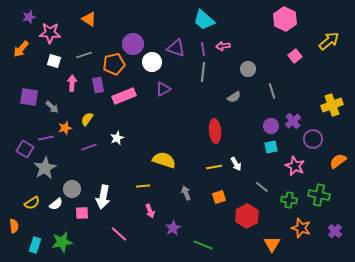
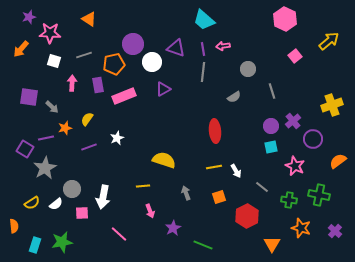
white arrow at (236, 164): moved 7 px down
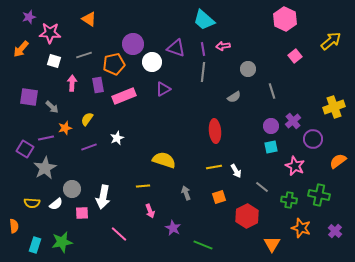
yellow arrow at (329, 41): moved 2 px right
yellow cross at (332, 105): moved 2 px right, 2 px down
yellow semicircle at (32, 203): rotated 35 degrees clockwise
purple star at (173, 228): rotated 14 degrees counterclockwise
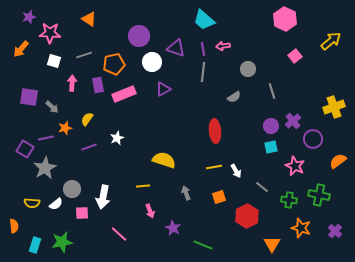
purple circle at (133, 44): moved 6 px right, 8 px up
pink rectangle at (124, 96): moved 2 px up
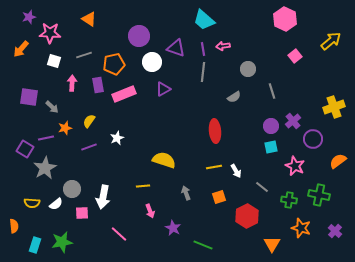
yellow semicircle at (87, 119): moved 2 px right, 2 px down
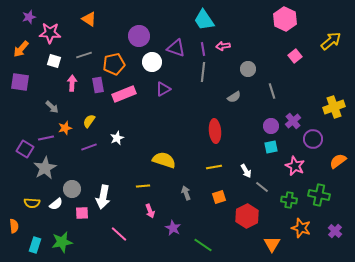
cyan trapezoid at (204, 20): rotated 15 degrees clockwise
purple square at (29, 97): moved 9 px left, 15 px up
white arrow at (236, 171): moved 10 px right
green line at (203, 245): rotated 12 degrees clockwise
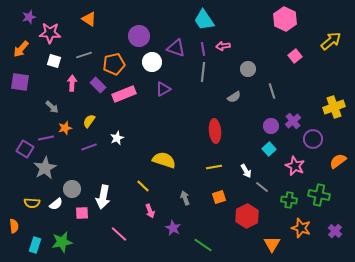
purple rectangle at (98, 85): rotated 35 degrees counterclockwise
cyan square at (271, 147): moved 2 px left, 2 px down; rotated 32 degrees counterclockwise
yellow line at (143, 186): rotated 48 degrees clockwise
gray arrow at (186, 193): moved 1 px left, 5 px down
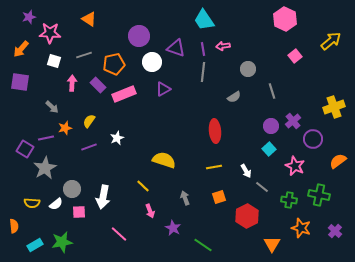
pink square at (82, 213): moved 3 px left, 1 px up
cyan rectangle at (35, 245): rotated 42 degrees clockwise
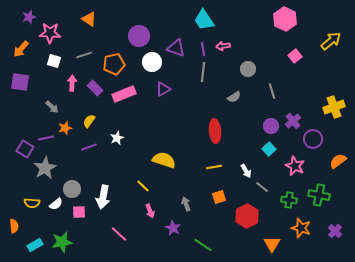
purple rectangle at (98, 85): moved 3 px left, 3 px down
gray arrow at (185, 198): moved 1 px right, 6 px down
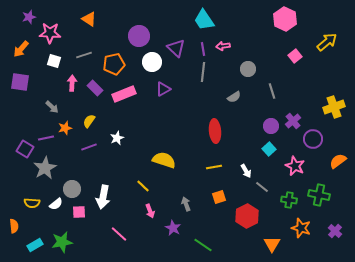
yellow arrow at (331, 41): moved 4 px left, 1 px down
purple triangle at (176, 48): rotated 24 degrees clockwise
